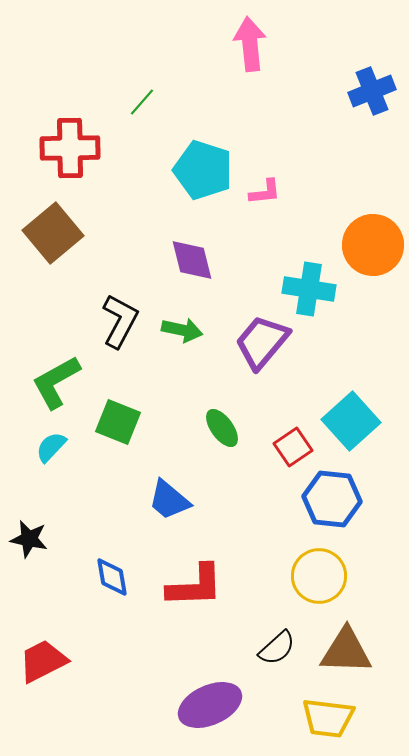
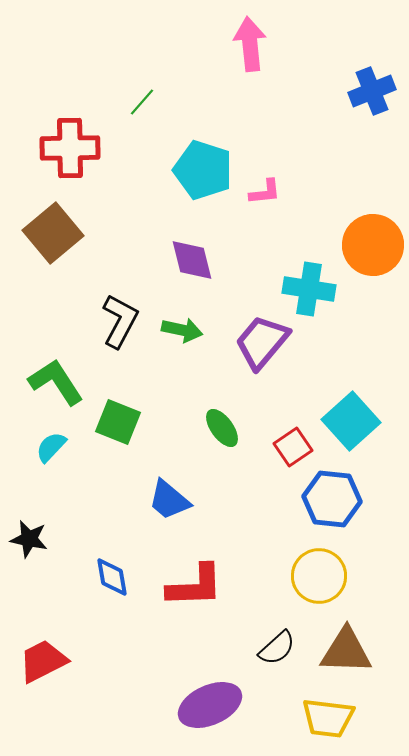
green L-shape: rotated 86 degrees clockwise
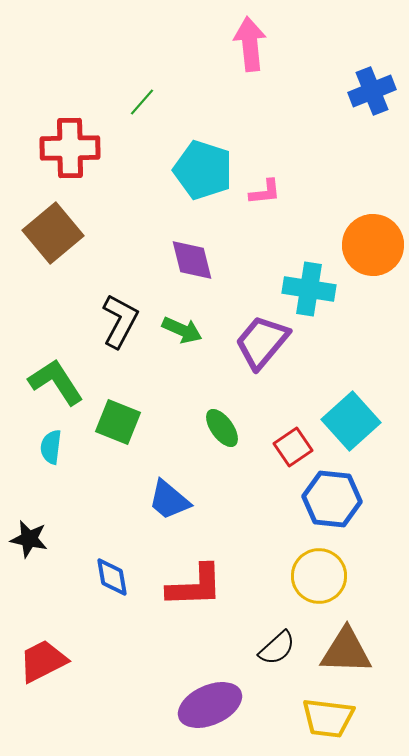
green arrow: rotated 12 degrees clockwise
cyan semicircle: rotated 36 degrees counterclockwise
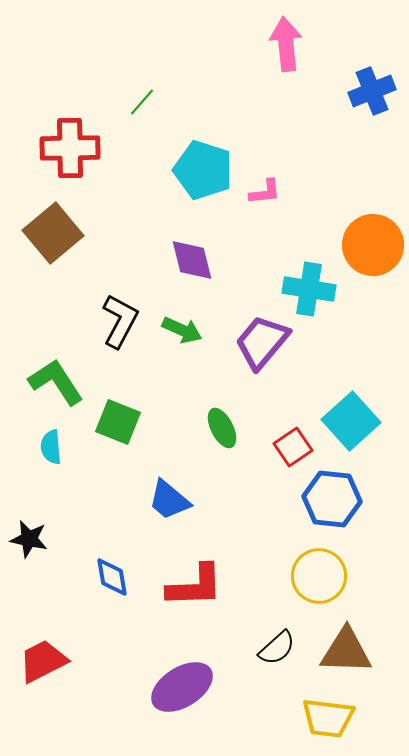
pink arrow: moved 36 px right
green ellipse: rotated 9 degrees clockwise
cyan semicircle: rotated 12 degrees counterclockwise
purple ellipse: moved 28 px left, 18 px up; rotated 8 degrees counterclockwise
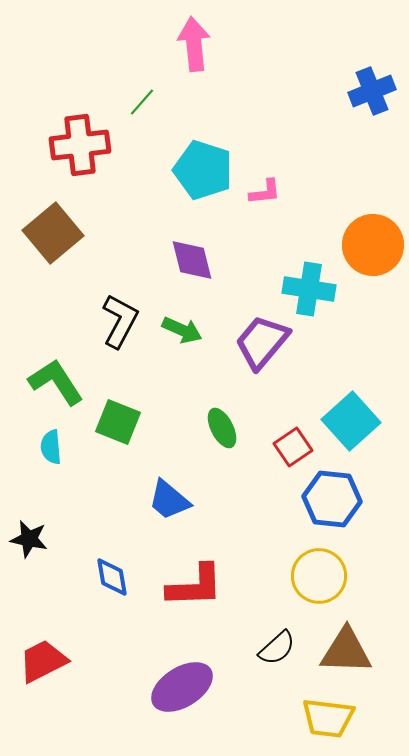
pink arrow: moved 92 px left
red cross: moved 10 px right, 3 px up; rotated 6 degrees counterclockwise
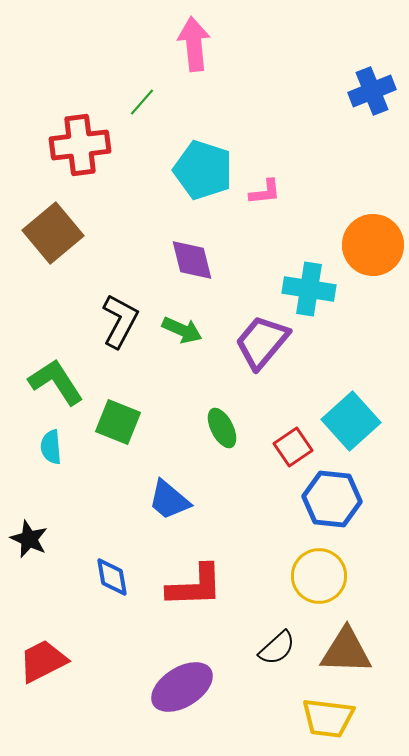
black star: rotated 12 degrees clockwise
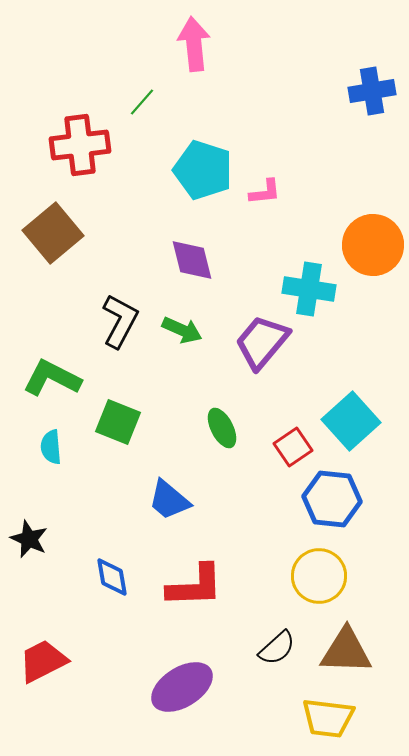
blue cross: rotated 12 degrees clockwise
green L-shape: moved 4 px left, 4 px up; rotated 30 degrees counterclockwise
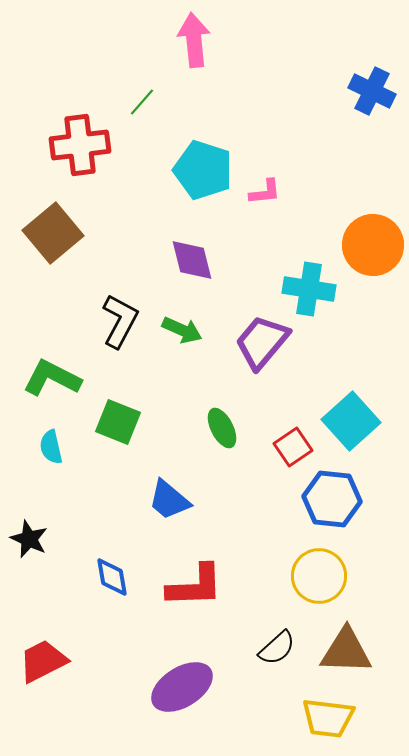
pink arrow: moved 4 px up
blue cross: rotated 36 degrees clockwise
cyan semicircle: rotated 8 degrees counterclockwise
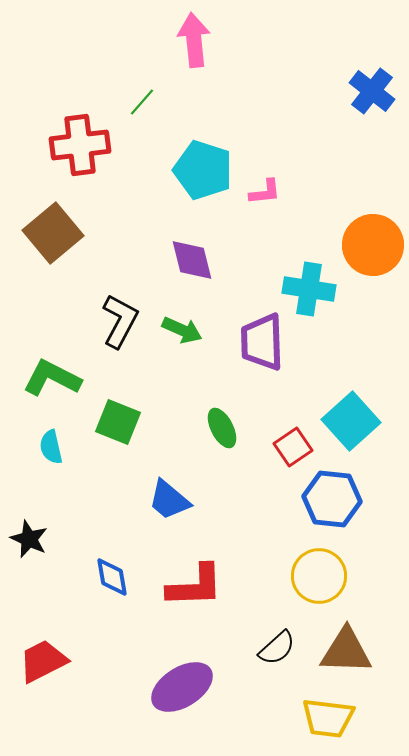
blue cross: rotated 12 degrees clockwise
purple trapezoid: rotated 42 degrees counterclockwise
